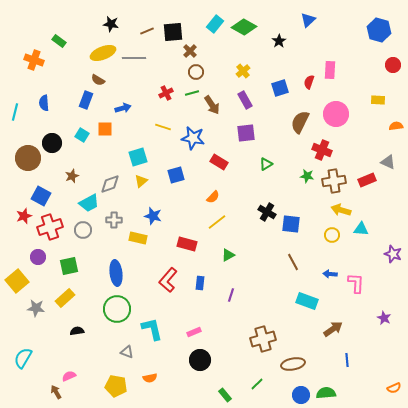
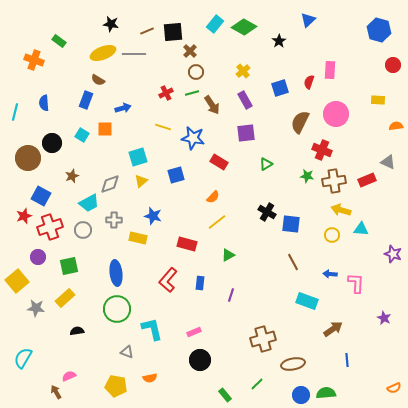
gray line at (134, 58): moved 4 px up
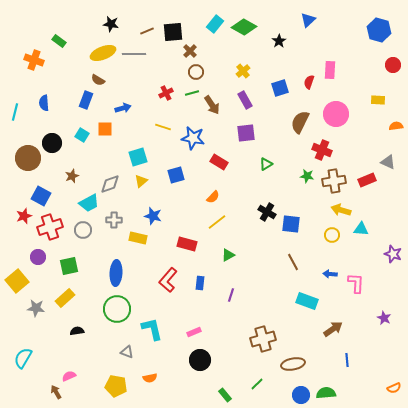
blue ellipse at (116, 273): rotated 10 degrees clockwise
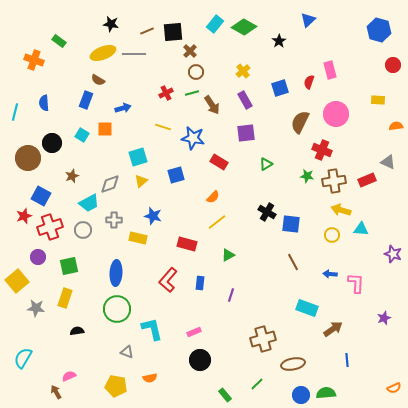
pink rectangle at (330, 70): rotated 18 degrees counterclockwise
yellow rectangle at (65, 298): rotated 30 degrees counterclockwise
cyan rectangle at (307, 301): moved 7 px down
purple star at (384, 318): rotated 24 degrees clockwise
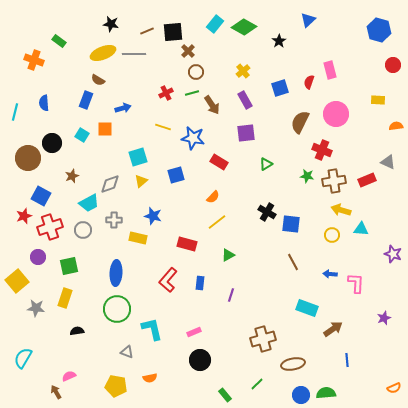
brown cross at (190, 51): moved 2 px left
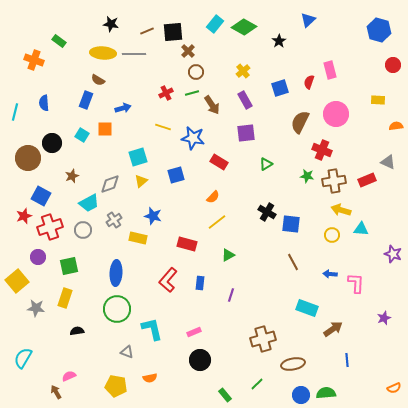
yellow ellipse at (103, 53): rotated 25 degrees clockwise
gray cross at (114, 220): rotated 35 degrees counterclockwise
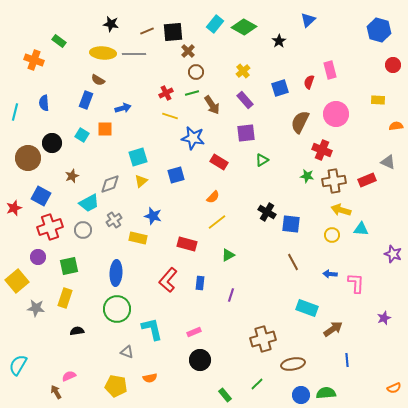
purple rectangle at (245, 100): rotated 12 degrees counterclockwise
yellow line at (163, 127): moved 7 px right, 11 px up
green triangle at (266, 164): moved 4 px left, 4 px up
red star at (24, 216): moved 10 px left, 8 px up
cyan semicircle at (23, 358): moved 5 px left, 7 px down
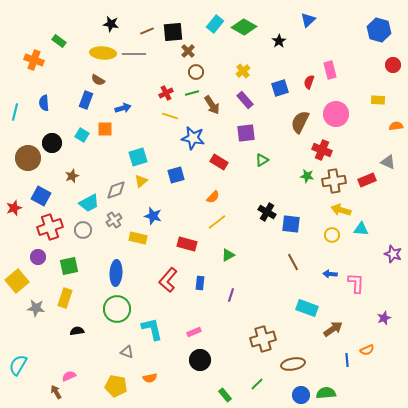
gray diamond at (110, 184): moved 6 px right, 6 px down
orange semicircle at (394, 388): moved 27 px left, 38 px up
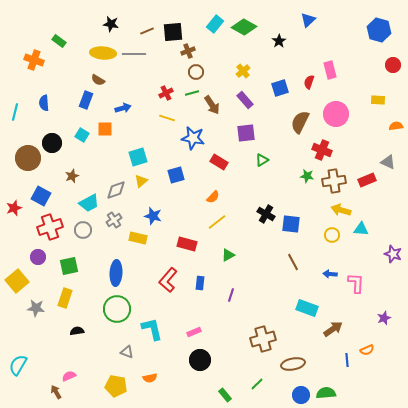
brown cross at (188, 51): rotated 24 degrees clockwise
yellow line at (170, 116): moved 3 px left, 2 px down
black cross at (267, 212): moved 1 px left, 2 px down
